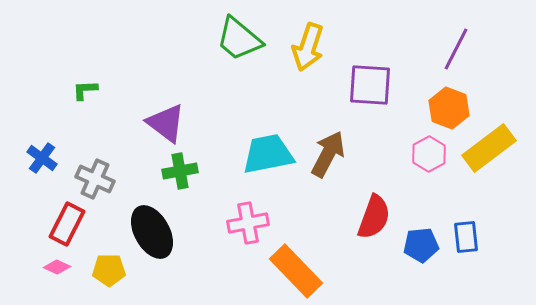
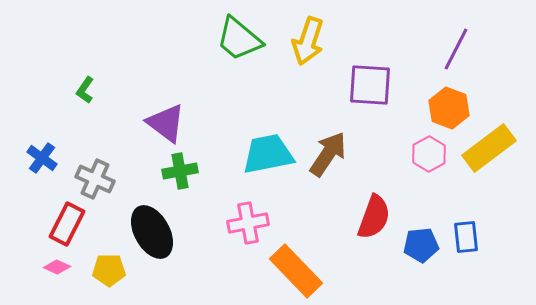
yellow arrow: moved 6 px up
green L-shape: rotated 52 degrees counterclockwise
brown arrow: rotated 6 degrees clockwise
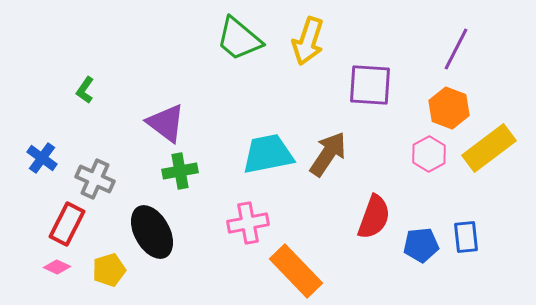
yellow pentagon: rotated 16 degrees counterclockwise
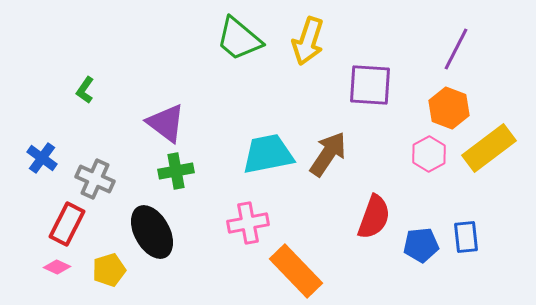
green cross: moved 4 px left
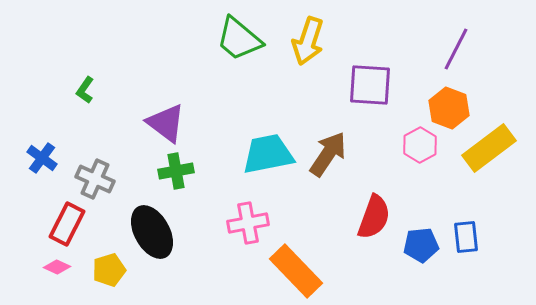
pink hexagon: moved 9 px left, 9 px up
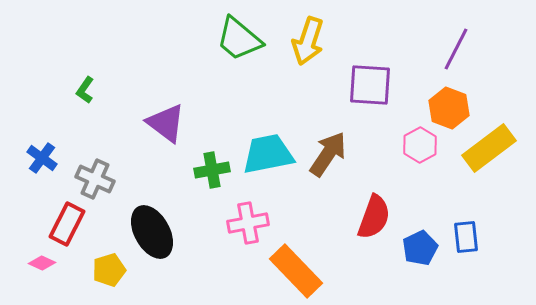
green cross: moved 36 px right, 1 px up
blue pentagon: moved 1 px left, 3 px down; rotated 20 degrees counterclockwise
pink diamond: moved 15 px left, 4 px up
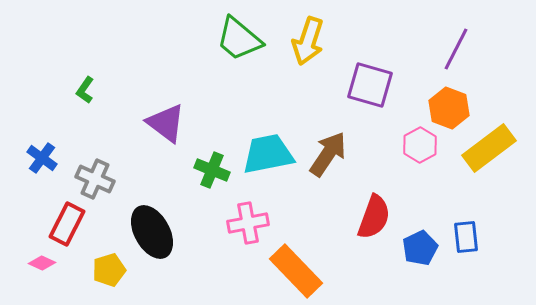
purple square: rotated 12 degrees clockwise
green cross: rotated 32 degrees clockwise
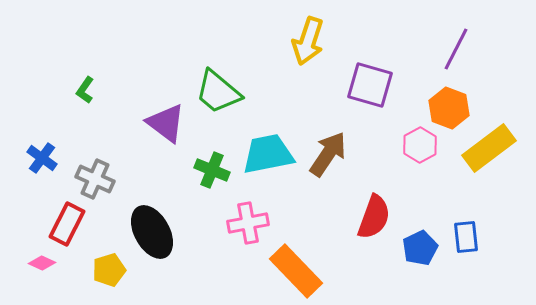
green trapezoid: moved 21 px left, 53 px down
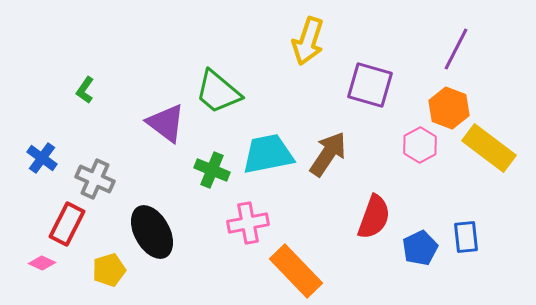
yellow rectangle: rotated 74 degrees clockwise
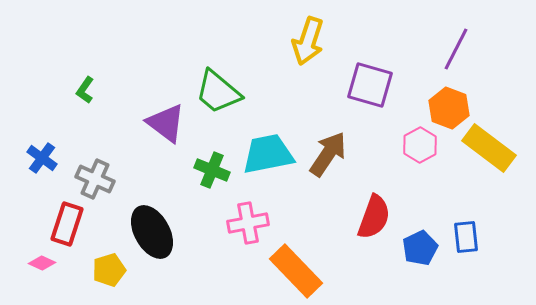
red rectangle: rotated 9 degrees counterclockwise
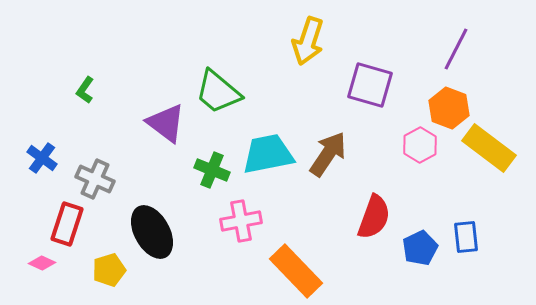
pink cross: moved 7 px left, 2 px up
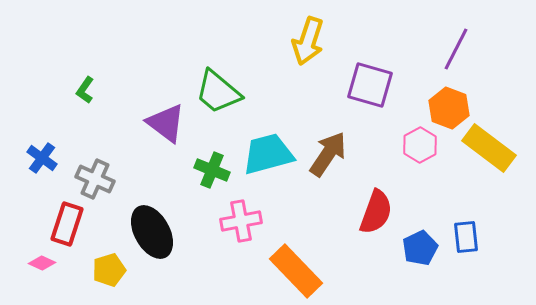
cyan trapezoid: rotated 4 degrees counterclockwise
red semicircle: moved 2 px right, 5 px up
